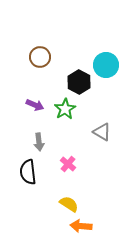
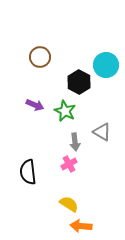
green star: moved 2 px down; rotated 15 degrees counterclockwise
gray arrow: moved 36 px right
pink cross: moved 1 px right; rotated 21 degrees clockwise
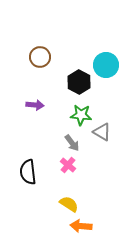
purple arrow: rotated 18 degrees counterclockwise
green star: moved 16 px right, 4 px down; rotated 20 degrees counterclockwise
gray arrow: moved 3 px left, 1 px down; rotated 30 degrees counterclockwise
pink cross: moved 1 px left, 1 px down; rotated 21 degrees counterclockwise
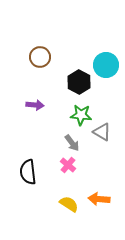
orange arrow: moved 18 px right, 27 px up
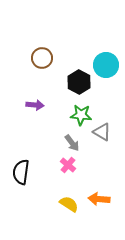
brown circle: moved 2 px right, 1 px down
black semicircle: moved 7 px left; rotated 15 degrees clockwise
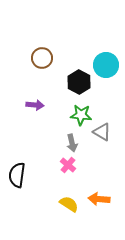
gray arrow: rotated 24 degrees clockwise
black semicircle: moved 4 px left, 3 px down
